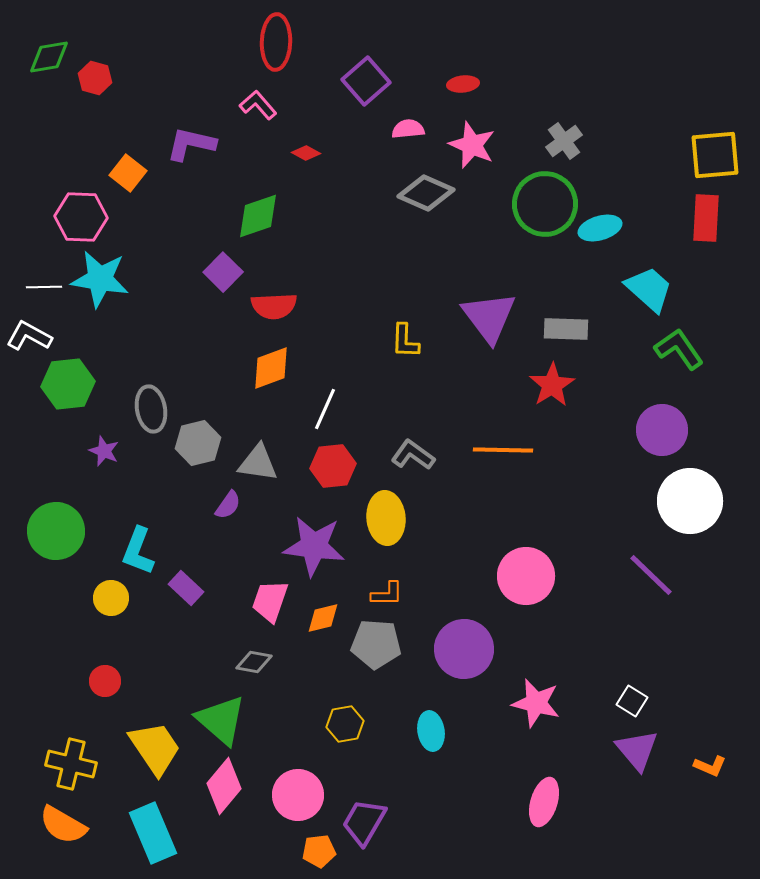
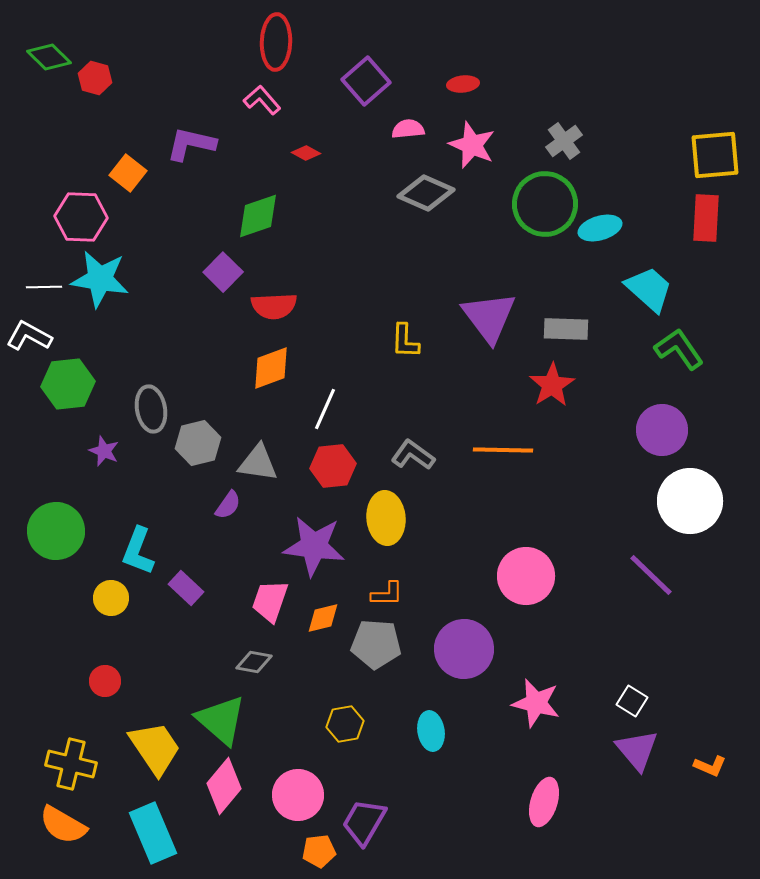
green diamond at (49, 57): rotated 54 degrees clockwise
pink L-shape at (258, 105): moved 4 px right, 5 px up
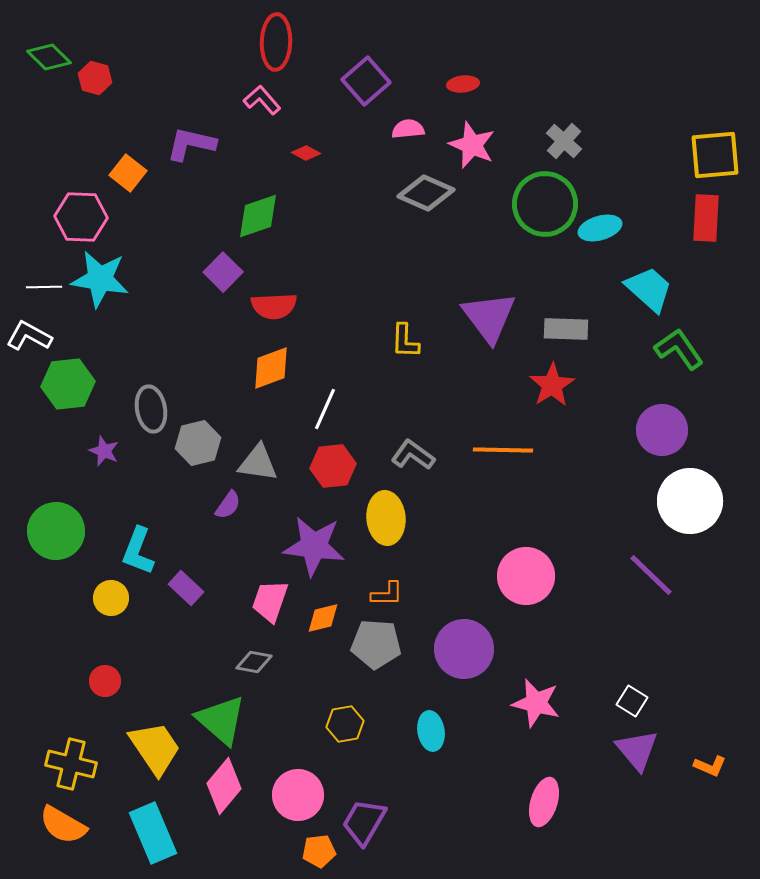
gray cross at (564, 141): rotated 12 degrees counterclockwise
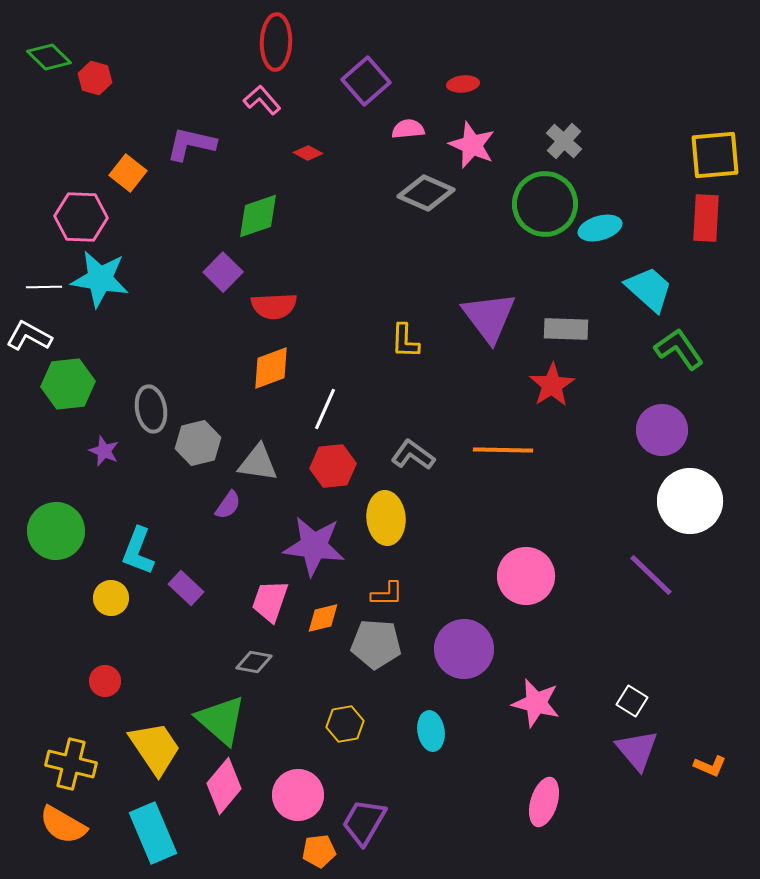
red diamond at (306, 153): moved 2 px right
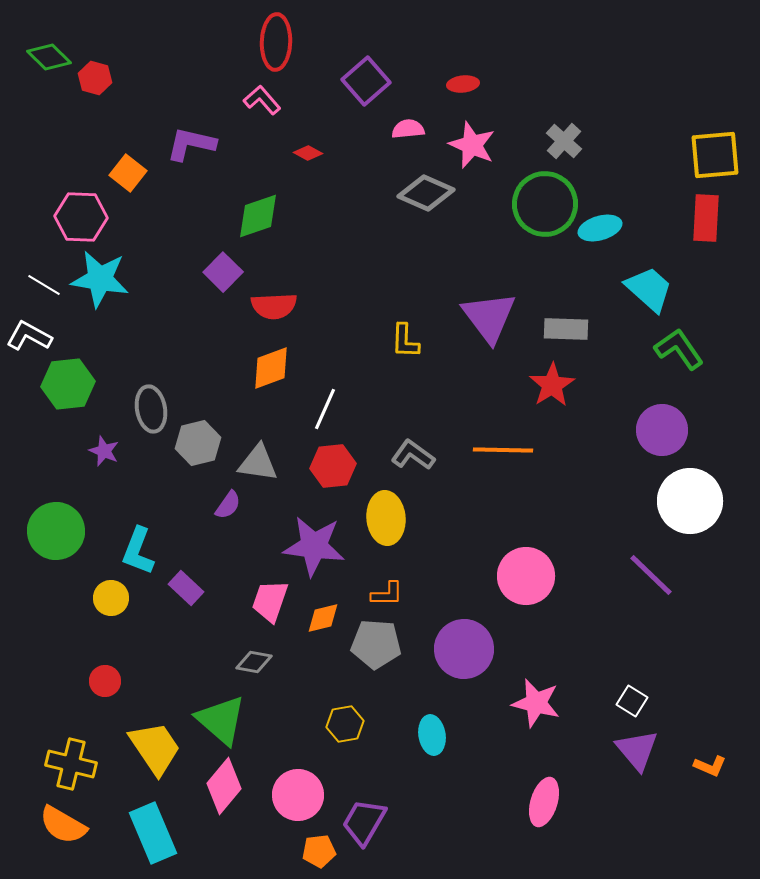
white line at (44, 287): moved 2 px up; rotated 32 degrees clockwise
cyan ellipse at (431, 731): moved 1 px right, 4 px down
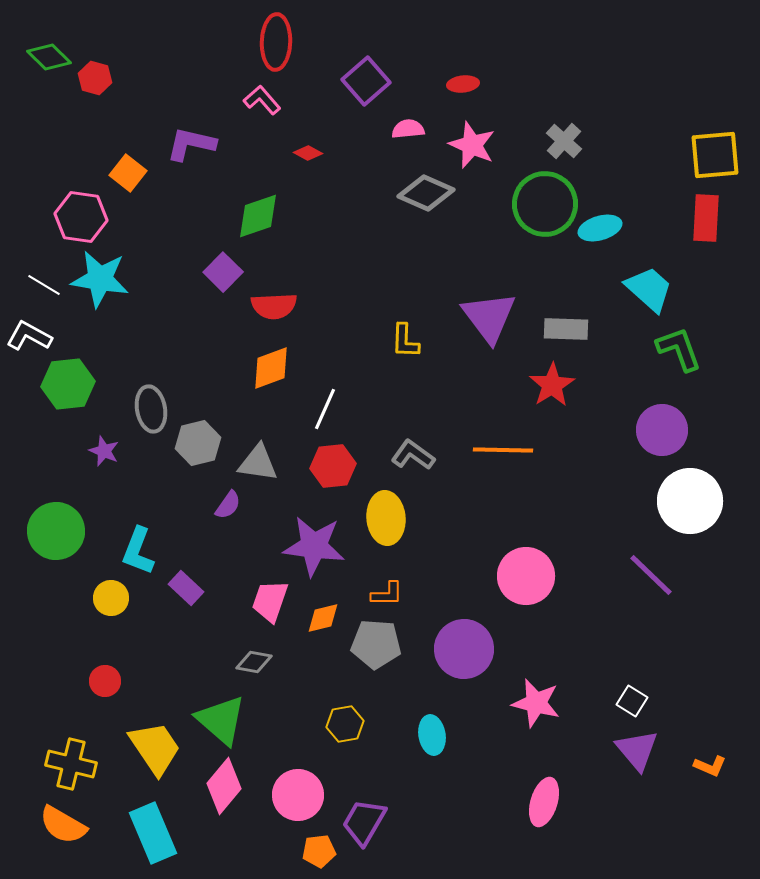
pink hexagon at (81, 217): rotated 6 degrees clockwise
green L-shape at (679, 349): rotated 15 degrees clockwise
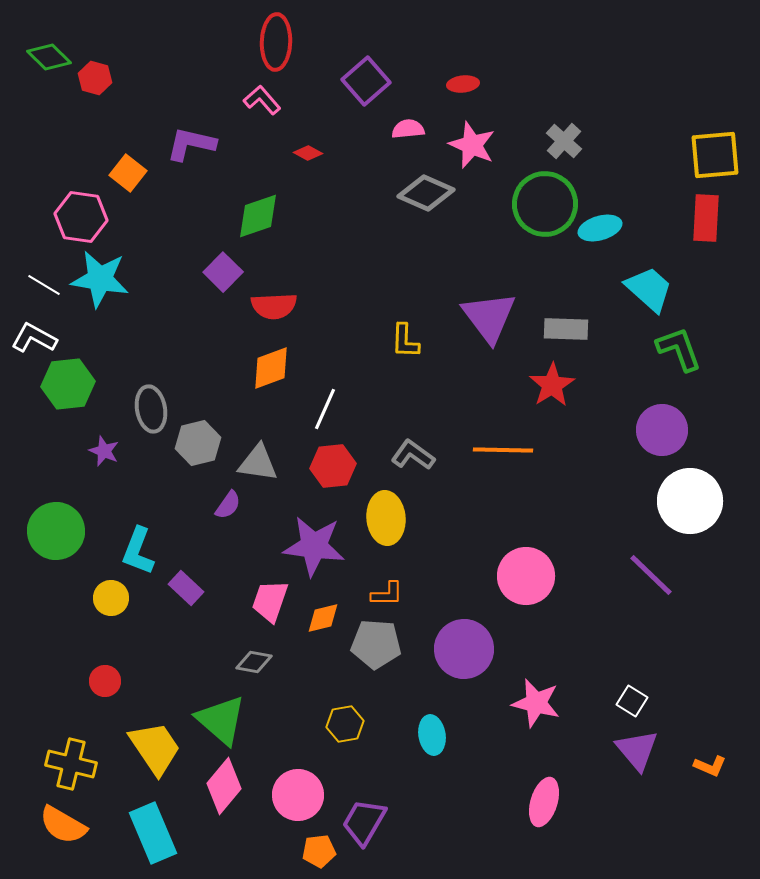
white L-shape at (29, 336): moved 5 px right, 2 px down
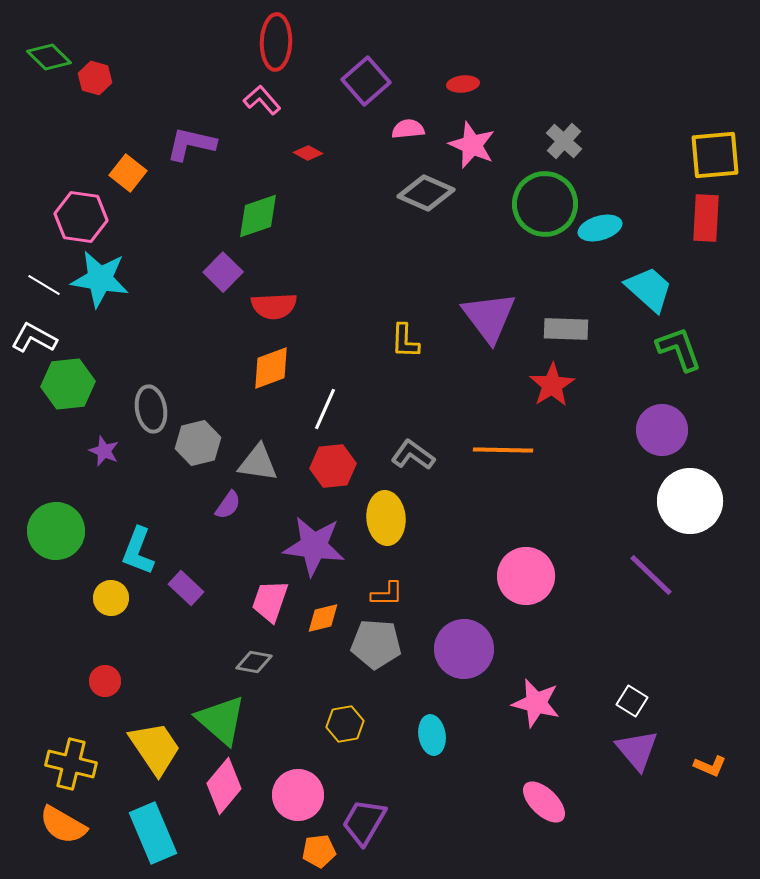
pink ellipse at (544, 802): rotated 63 degrees counterclockwise
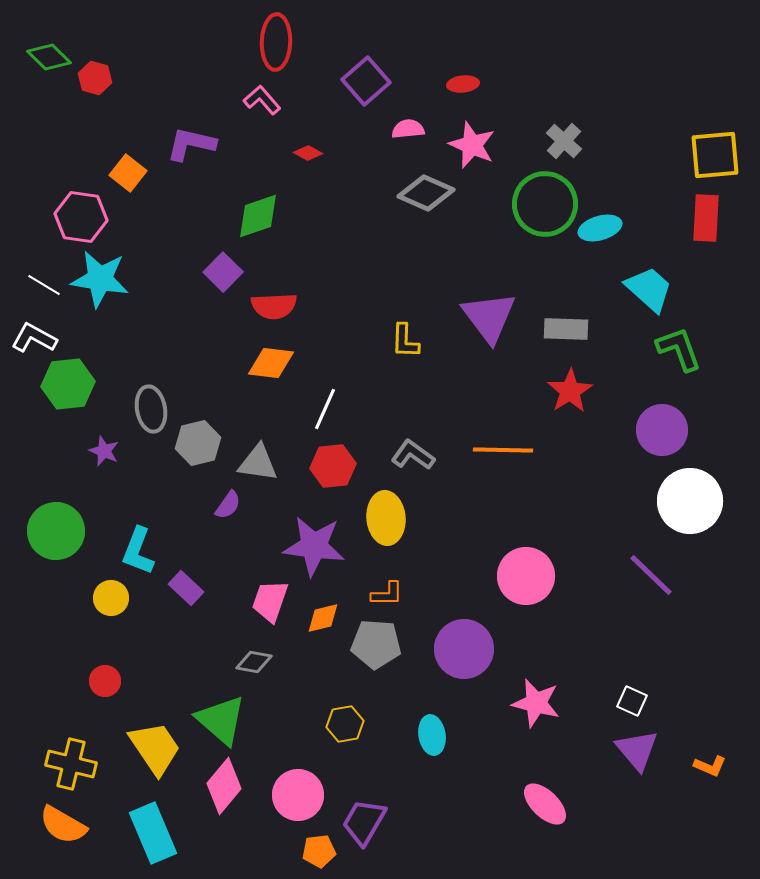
orange diamond at (271, 368): moved 5 px up; rotated 27 degrees clockwise
red star at (552, 385): moved 18 px right, 6 px down
white square at (632, 701): rotated 8 degrees counterclockwise
pink ellipse at (544, 802): moved 1 px right, 2 px down
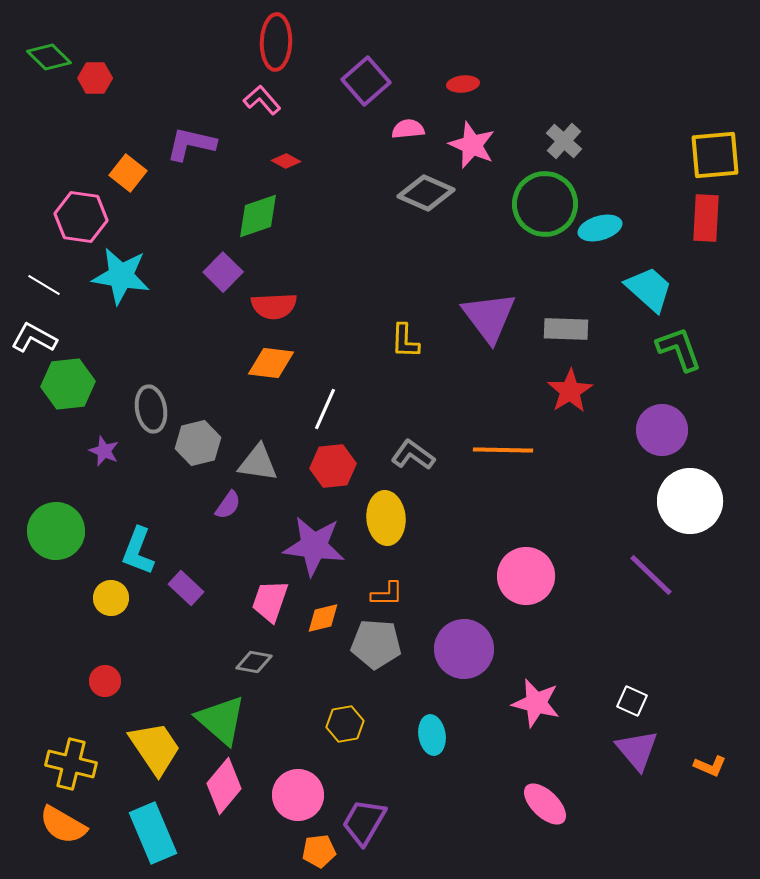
red hexagon at (95, 78): rotated 16 degrees counterclockwise
red diamond at (308, 153): moved 22 px left, 8 px down
cyan star at (100, 279): moved 21 px right, 3 px up
